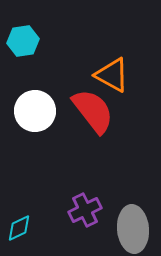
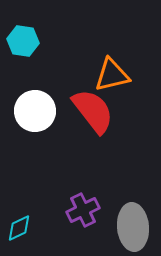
cyan hexagon: rotated 16 degrees clockwise
orange triangle: rotated 42 degrees counterclockwise
purple cross: moved 2 px left
gray ellipse: moved 2 px up
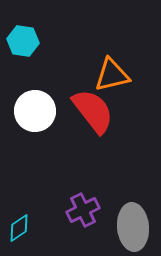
cyan diamond: rotated 8 degrees counterclockwise
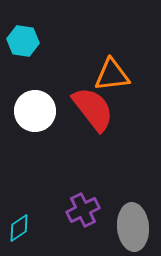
orange triangle: rotated 6 degrees clockwise
red semicircle: moved 2 px up
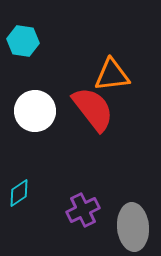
cyan diamond: moved 35 px up
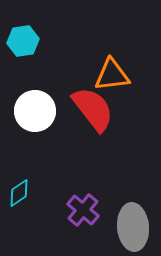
cyan hexagon: rotated 16 degrees counterclockwise
purple cross: rotated 24 degrees counterclockwise
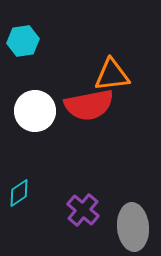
red semicircle: moved 4 px left, 4 px up; rotated 117 degrees clockwise
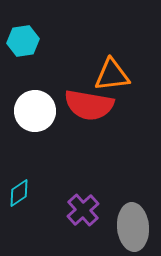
red semicircle: rotated 21 degrees clockwise
purple cross: rotated 8 degrees clockwise
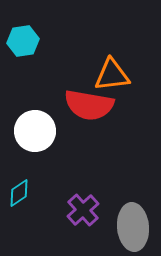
white circle: moved 20 px down
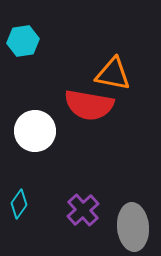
orange triangle: moved 1 px right, 1 px up; rotated 18 degrees clockwise
cyan diamond: moved 11 px down; rotated 20 degrees counterclockwise
